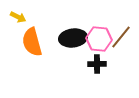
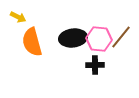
black cross: moved 2 px left, 1 px down
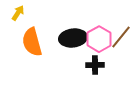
yellow arrow: moved 4 px up; rotated 84 degrees counterclockwise
pink hexagon: rotated 25 degrees clockwise
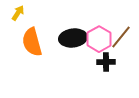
black cross: moved 11 px right, 3 px up
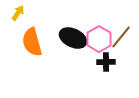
black ellipse: rotated 32 degrees clockwise
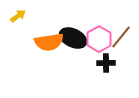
yellow arrow: moved 3 px down; rotated 21 degrees clockwise
orange semicircle: moved 17 px right; rotated 84 degrees counterclockwise
black cross: moved 1 px down
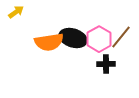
yellow arrow: moved 2 px left, 4 px up
black ellipse: rotated 8 degrees counterclockwise
black cross: moved 1 px down
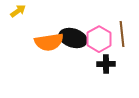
yellow arrow: moved 2 px right, 1 px up
brown line: moved 1 px right, 3 px up; rotated 45 degrees counterclockwise
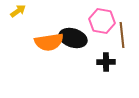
brown line: moved 1 px down
pink hexagon: moved 3 px right, 18 px up; rotated 20 degrees counterclockwise
black cross: moved 2 px up
